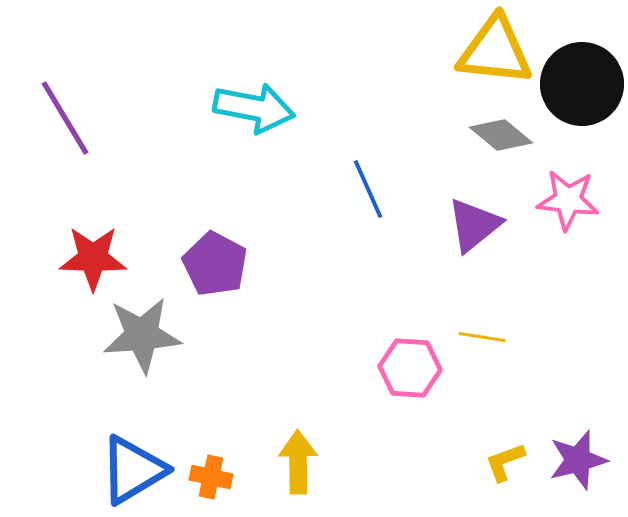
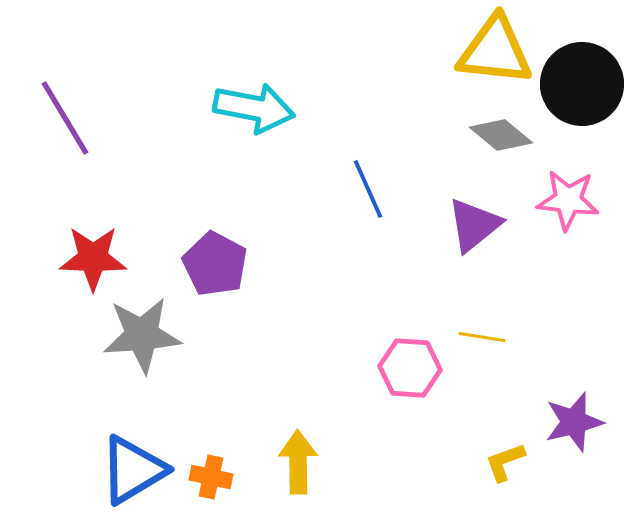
purple star: moved 4 px left, 38 px up
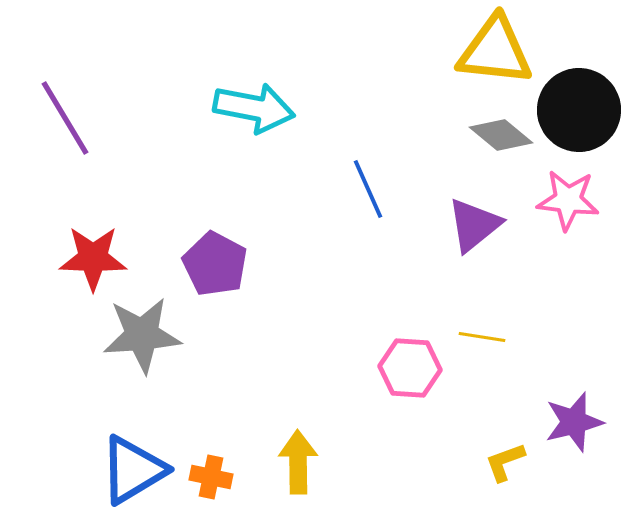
black circle: moved 3 px left, 26 px down
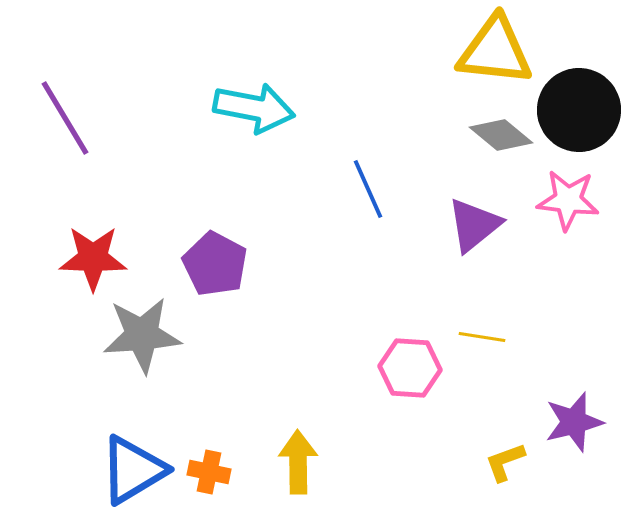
orange cross: moved 2 px left, 5 px up
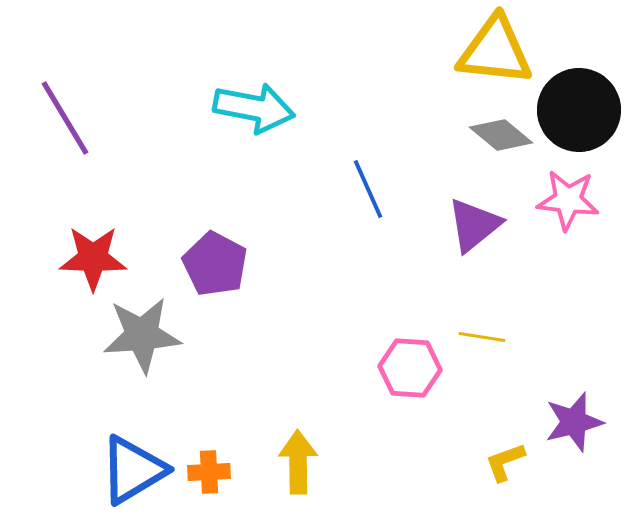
orange cross: rotated 15 degrees counterclockwise
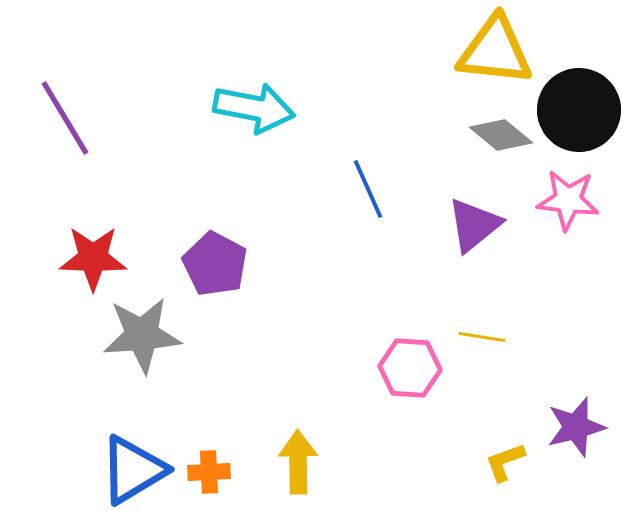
purple star: moved 2 px right, 5 px down
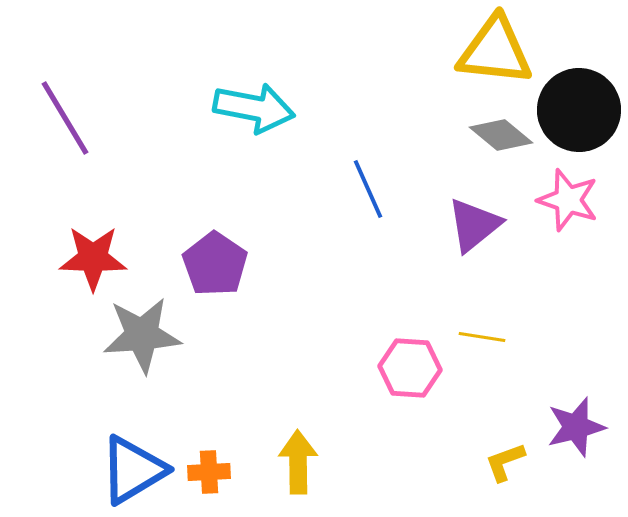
pink star: rotated 12 degrees clockwise
purple pentagon: rotated 6 degrees clockwise
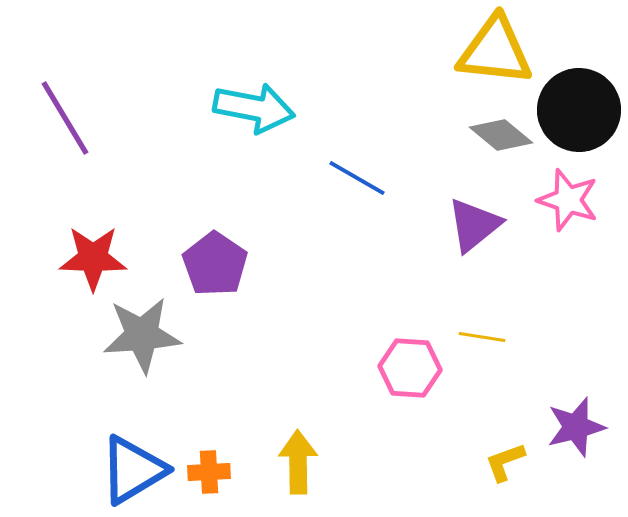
blue line: moved 11 px left, 11 px up; rotated 36 degrees counterclockwise
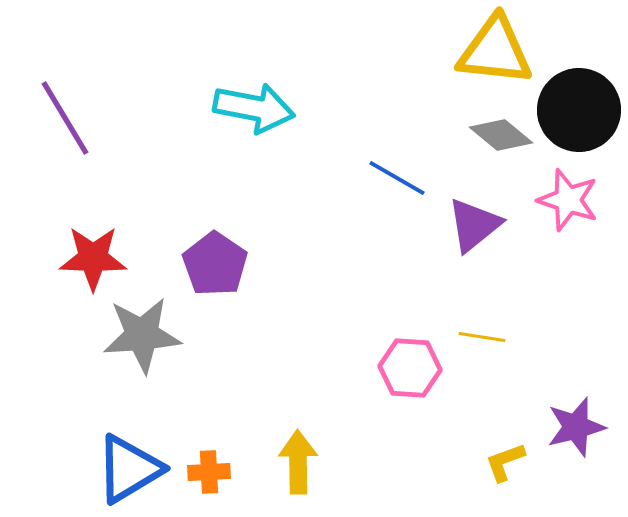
blue line: moved 40 px right
blue triangle: moved 4 px left, 1 px up
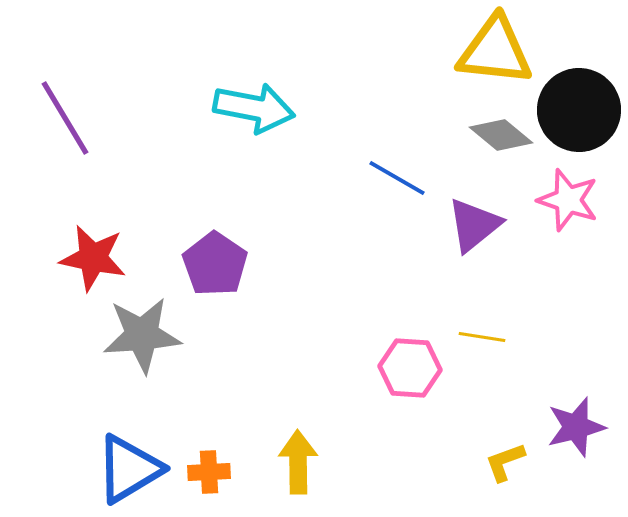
red star: rotated 10 degrees clockwise
